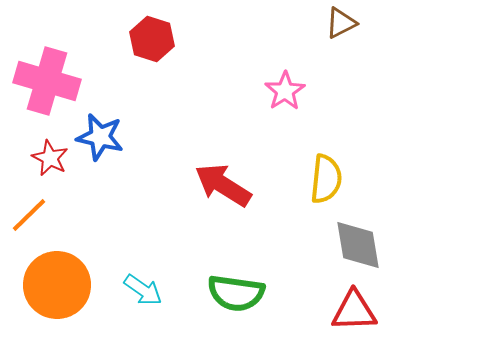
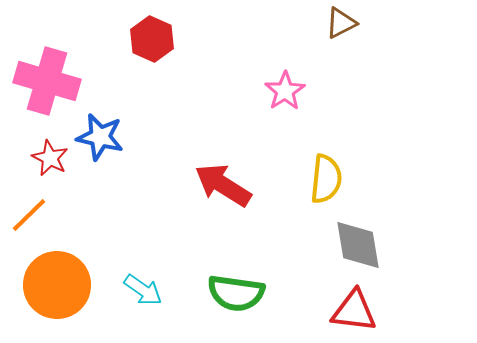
red hexagon: rotated 6 degrees clockwise
red triangle: rotated 9 degrees clockwise
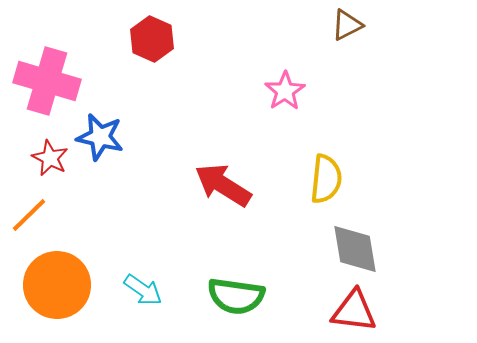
brown triangle: moved 6 px right, 2 px down
gray diamond: moved 3 px left, 4 px down
green semicircle: moved 3 px down
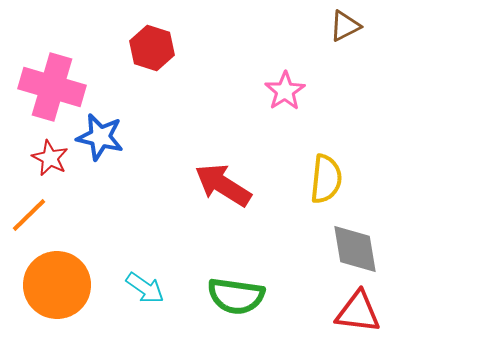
brown triangle: moved 2 px left, 1 px down
red hexagon: moved 9 px down; rotated 6 degrees counterclockwise
pink cross: moved 5 px right, 6 px down
cyan arrow: moved 2 px right, 2 px up
red triangle: moved 4 px right, 1 px down
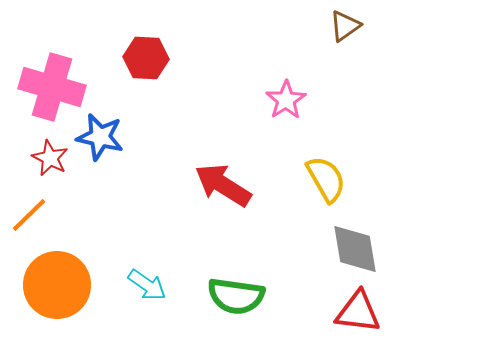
brown triangle: rotated 8 degrees counterclockwise
red hexagon: moved 6 px left, 10 px down; rotated 15 degrees counterclockwise
pink star: moved 1 px right, 9 px down
yellow semicircle: rotated 36 degrees counterclockwise
cyan arrow: moved 2 px right, 3 px up
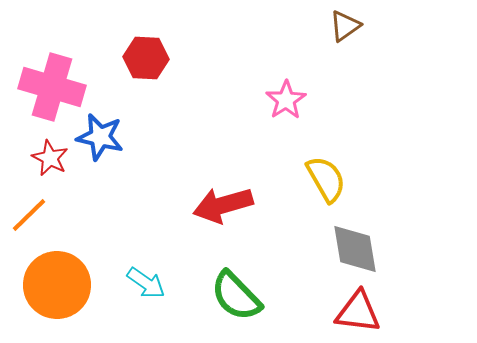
red arrow: moved 20 px down; rotated 48 degrees counterclockwise
cyan arrow: moved 1 px left, 2 px up
green semicircle: rotated 38 degrees clockwise
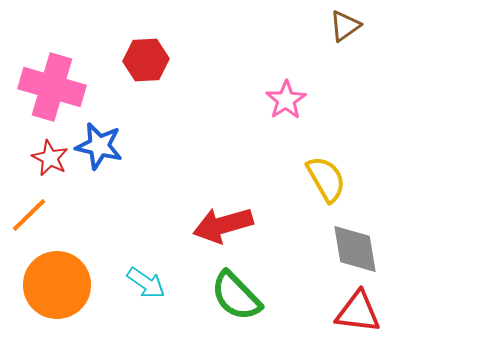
red hexagon: moved 2 px down; rotated 6 degrees counterclockwise
blue star: moved 1 px left, 9 px down
red arrow: moved 20 px down
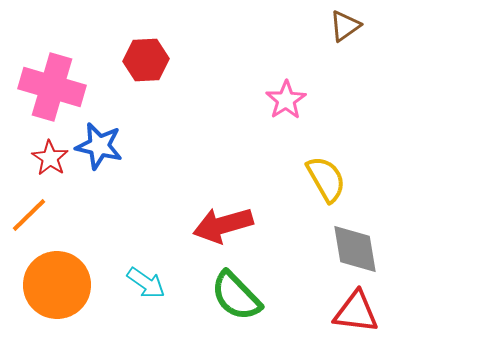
red star: rotated 6 degrees clockwise
red triangle: moved 2 px left
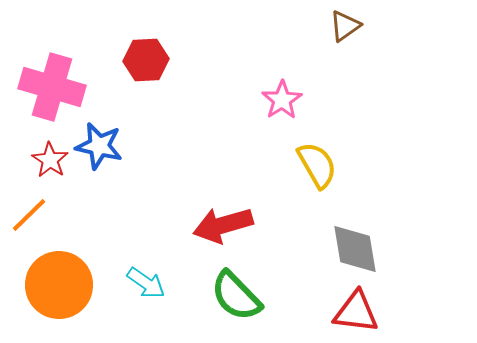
pink star: moved 4 px left
red star: moved 2 px down
yellow semicircle: moved 9 px left, 14 px up
orange circle: moved 2 px right
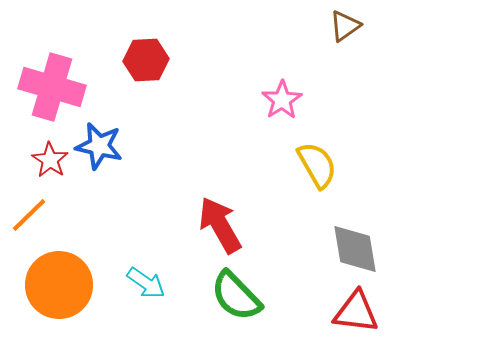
red arrow: moved 3 px left; rotated 76 degrees clockwise
